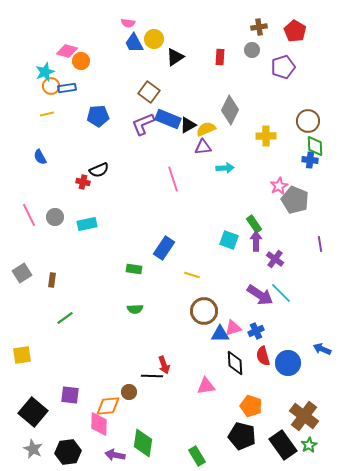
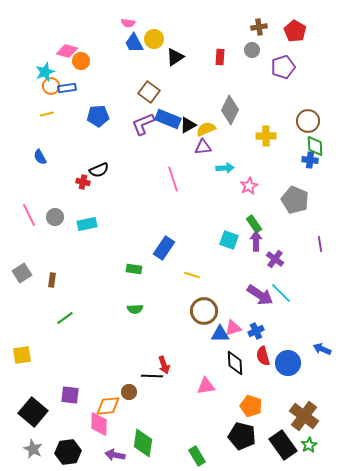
pink star at (279, 186): moved 30 px left
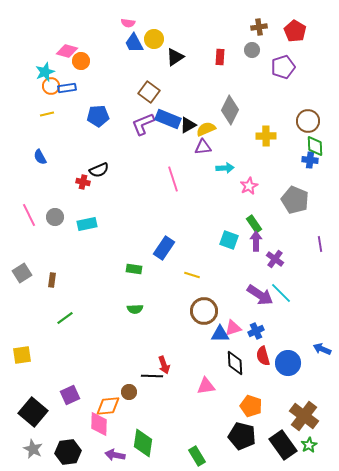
purple square at (70, 395): rotated 30 degrees counterclockwise
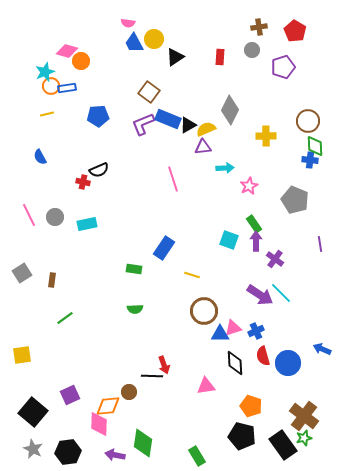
green star at (309, 445): moved 5 px left, 7 px up; rotated 14 degrees clockwise
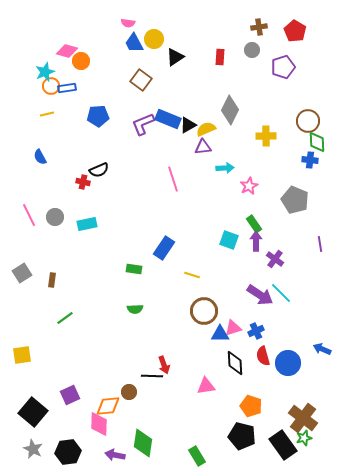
brown square at (149, 92): moved 8 px left, 12 px up
green diamond at (315, 146): moved 2 px right, 4 px up
brown cross at (304, 416): moved 1 px left, 2 px down
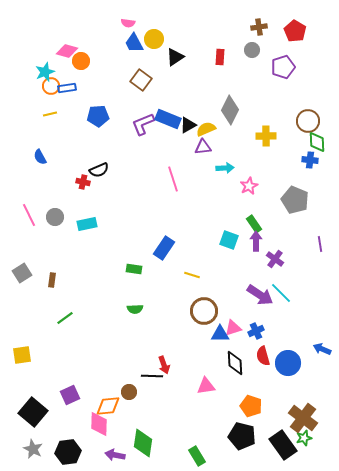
yellow line at (47, 114): moved 3 px right
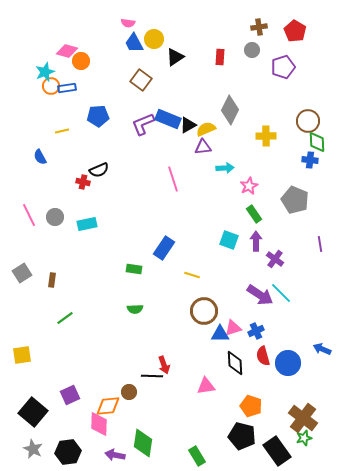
yellow line at (50, 114): moved 12 px right, 17 px down
green rectangle at (254, 224): moved 10 px up
black rectangle at (283, 445): moved 6 px left, 6 px down
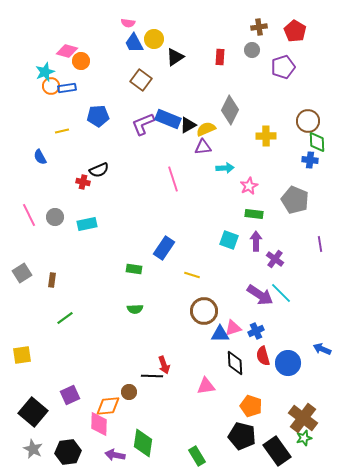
green rectangle at (254, 214): rotated 48 degrees counterclockwise
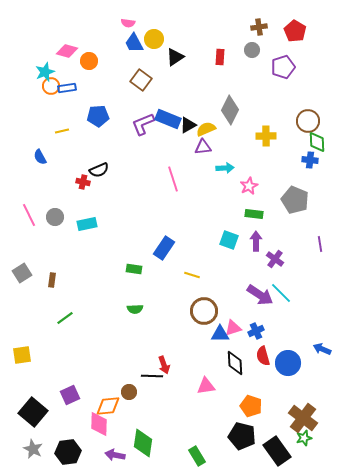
orange circle at (81, 61): moved 8 px right
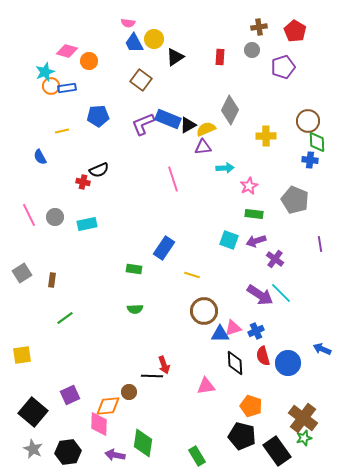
purple arrow at (256, 241): rotated 108 degrees counterclockwise
